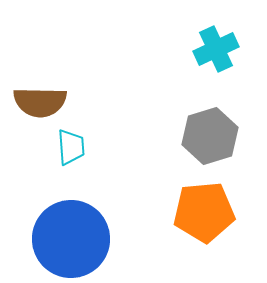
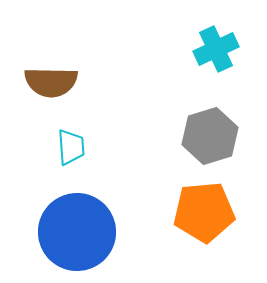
brown semicircle: moved 11 px right, 20 px up
blue circle: moved 6 px right, 7 px up
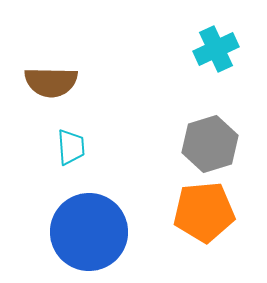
gray hexagon: moved 8 px down
blue circle: moved 12 px right
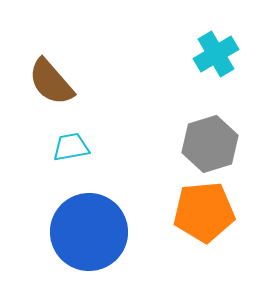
cyan cross: moved 5 px down; rotated 6 degrees counterclockwise
brown semicircle: rotated 48 degrees clockwise
cyan trapezoid: rotated 96 degrees counterclockwise
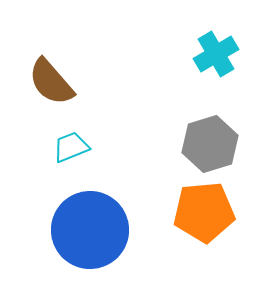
cyan trapezoid: rotated 12 degrees counterclockwise
blue circle: moved 1 px right, 2 px up
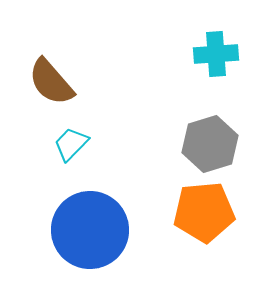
cyan cross: rotated 27 degrees clockwise
cyan trapezoid: moved 3 px up; rotated 24 degrees counterclockwise
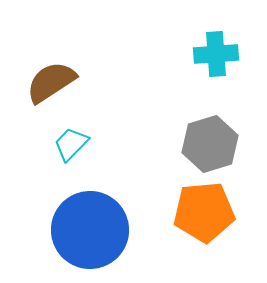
brown semicircle: rotated 98 degrees clockwise
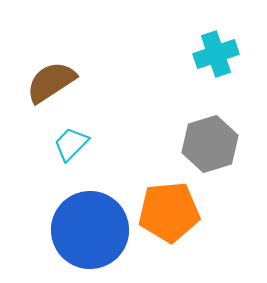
cyan cross: rotated 15 degrees counterclockwise
orange pentagon: moved 35 px left
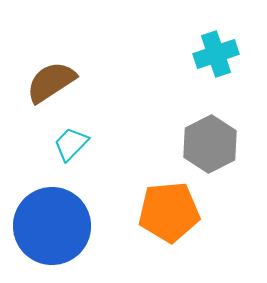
gray hexagon: rotated 10 degrees counterclockwise
blue circle: moved 38 px left, 4 px up
